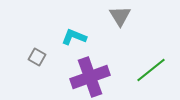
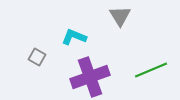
green line: rotated 16 degrees clockwise
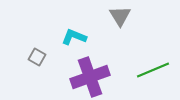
green line: moved 2 px right
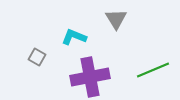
gray triangle: moved 4 px left, 3 px down
purple cross: rotated 9 degrees clockwise
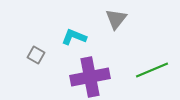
gray triangle: rotated 10 degrees clockwise
gray square: moved 1 px left, 2 px up
green line: moved 1 px left
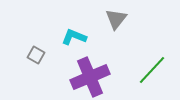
green line: rotated 24 degrees counterclockwise
purple cross: rotated 12 degrees counterclockwise
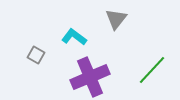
cyan L-shape: rotated 15 degrees clockwise
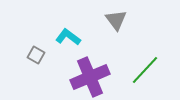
gray triangle: moved 1 px down; rotated 15 degrees counterclockwise
cyan L-shape: moved 6 px left
green line: moved 7 px left
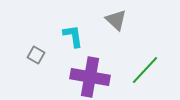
gray triangle: rotated 10 degrees counterclockwise
cyan L-shape: moved 5 px right, 1 px up; rotated 45 degrees clockwise
purple cross: rotated 33 degrees clockwise
